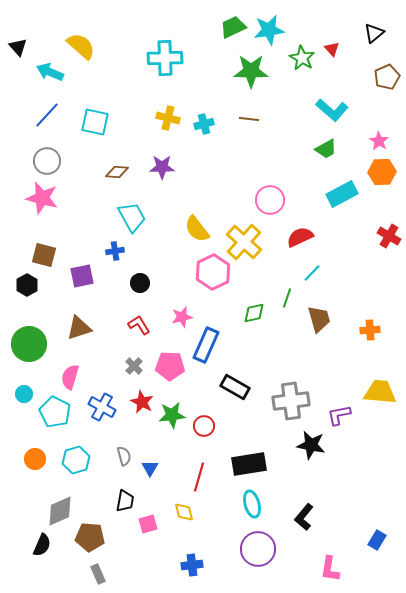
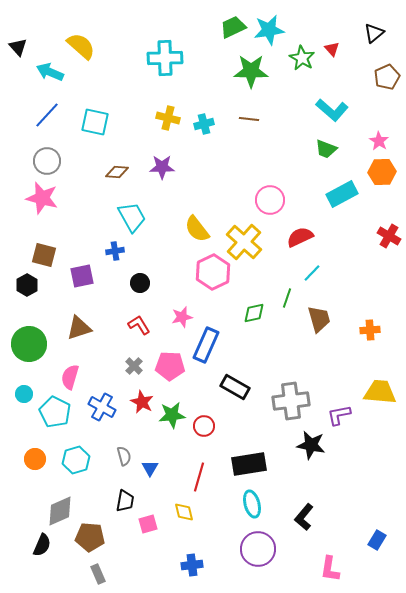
green trapezoid at (326, 149): rotated 50 degrees clockwise
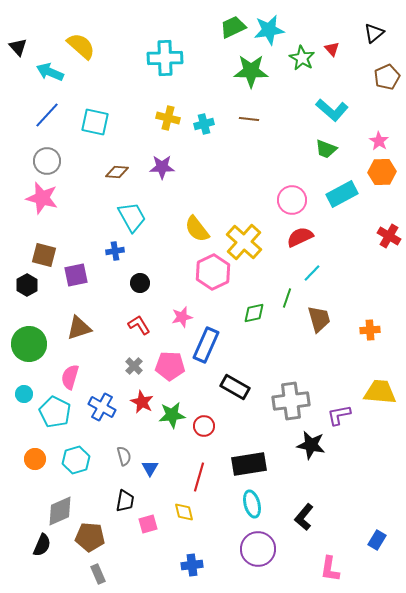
pink circle at (270, 200): moved 22 px right
purple square at (82, 276): moved 6 px left, 1 px up
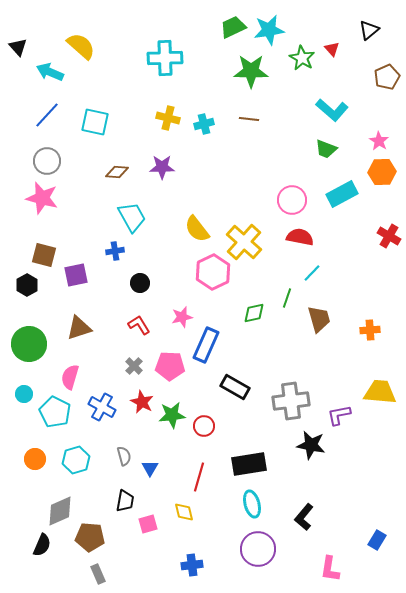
black triangle at (374, 33): moved 5 px left, 3 px up
red semicircle at (300, 237): rotated 36 degrees clockwise
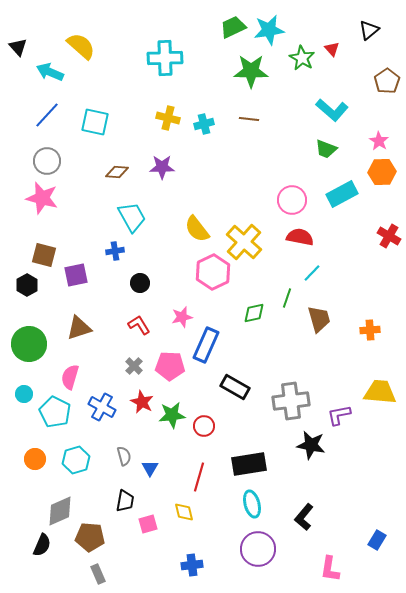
brown pentagon at (387, 77): moved 4 px down; rotated 10 degrees counterclockwise
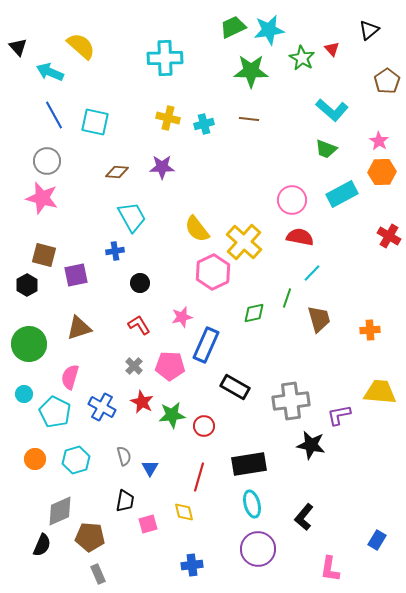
blue line at (47, 115): moved 7 px right; rotated 72 degrees counterclockwise
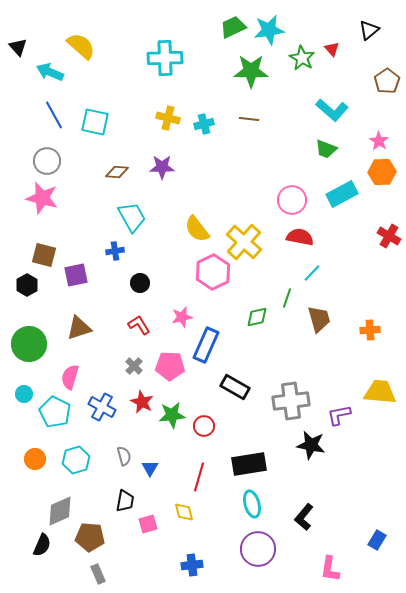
green diamond at (254, 313): moved 3 px right, 4 px down
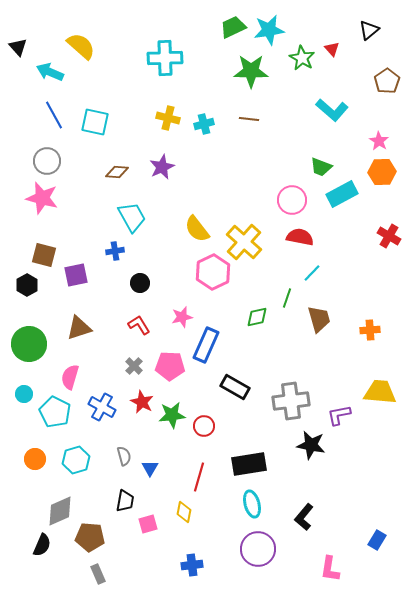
green trapezoid at (326, 149): moved 5 px left, 18 px down
purple star at (162, 167): rotated 25 degrees counterclockwise
yellow diamond at (184, 512): rotated 25 degrees clockwise
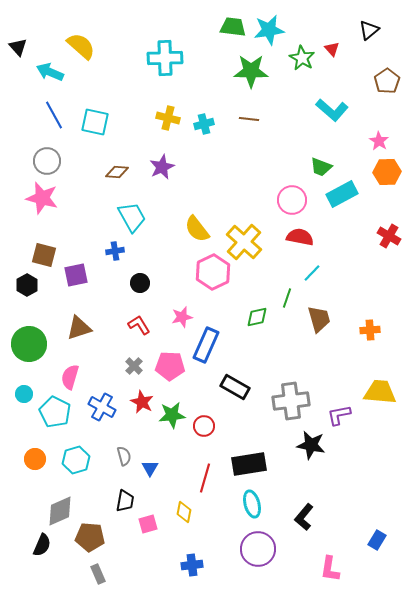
green trapezoid at (233, 27): rotated 32 degrees clockwise
orange hexagon at (382, 172): moved 5 px right
red line at (199, 477): moved 6 px right, 1 px down
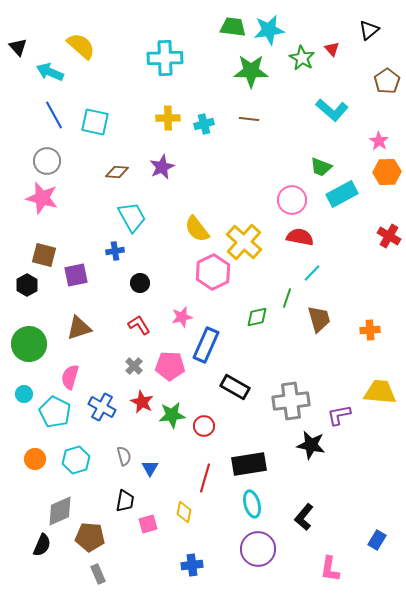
yellow cross at (168, 118): rotated 15 degrees counterclockwise
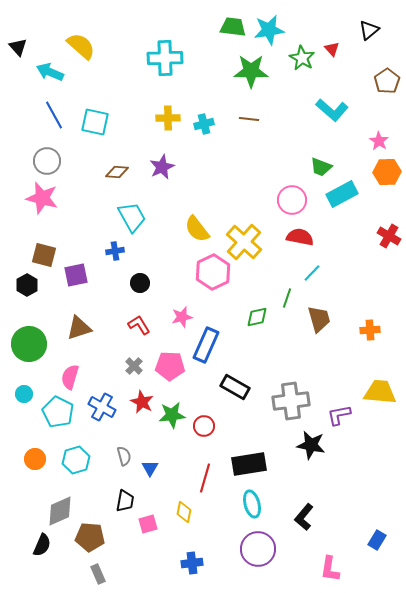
cyan pentagon at (55, 412): moved 3 px right
blue cross at (192, 565): moved 2 px up
